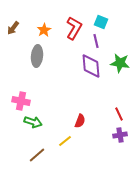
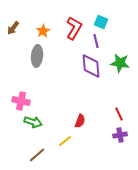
orange star: moved 1 px left, 1 px down
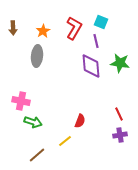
brown arrow: rotated 40 degrees counterclockwise
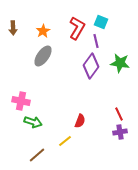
red L-shape: moved 3 px right
gray ellipse: moved 6 px right; rotated 30 degrees clockwise
purple diamond: rotated 40 degrees clockwise
purple cross: moved 3 px up
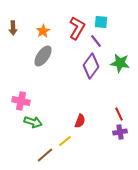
cyan square: rotated 16 degrees counterclockwise
purple line: rotated 24 degrees counterclockwise
brown line: moved 8 px right
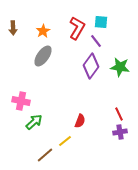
green star: moved 4 px down
green arrow: moved 1 px right; rotated 60 degrees counterclockwise
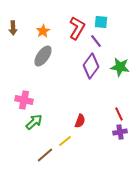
pink cross: moved 3 px right, 1 px up
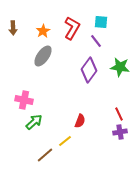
red L-shape: moved 5 px left
purple diamond: moved 2 px left, 4 px down
